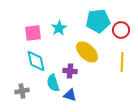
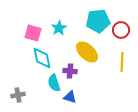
pink square: rotated 24 degrees clockwise
cyan diamond: moved 6 px right, 3 px up
cyan semicircle: moved 1 px right
gray cross: moved 4 px left, 4 px down
blue triangle: moved 2 px down
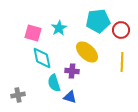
purple cross: moved 2 px right
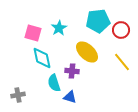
yellow line: rotated 42 degrees counterclockwise
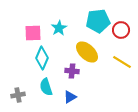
pink square: rotated 18 degrees counterclockwise
cyan diamond: rotated 35 degrees clockwise
yellow line: rotated 18 degrees counterclockwise
cyan semicircle: moved 8 px left, 4 px down
blue triangle: rotated 48 degrees counterclockwise
